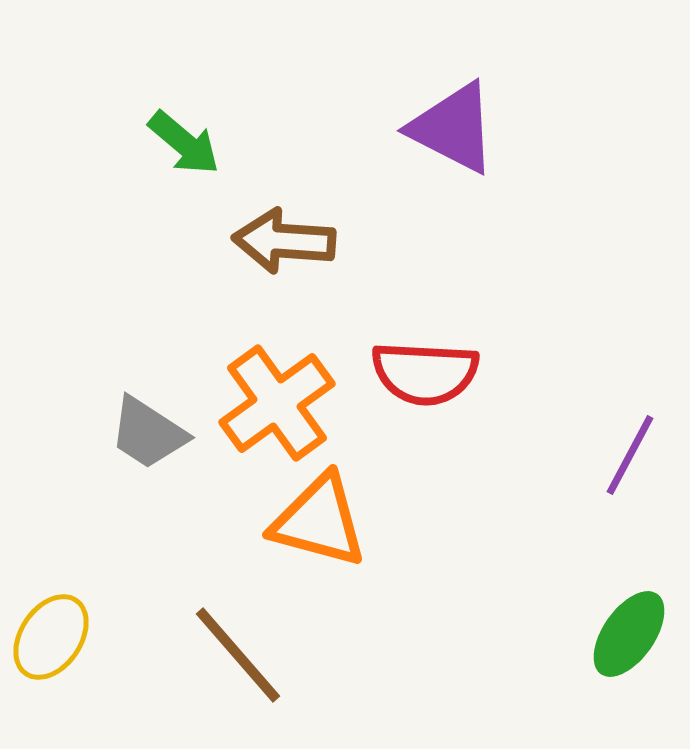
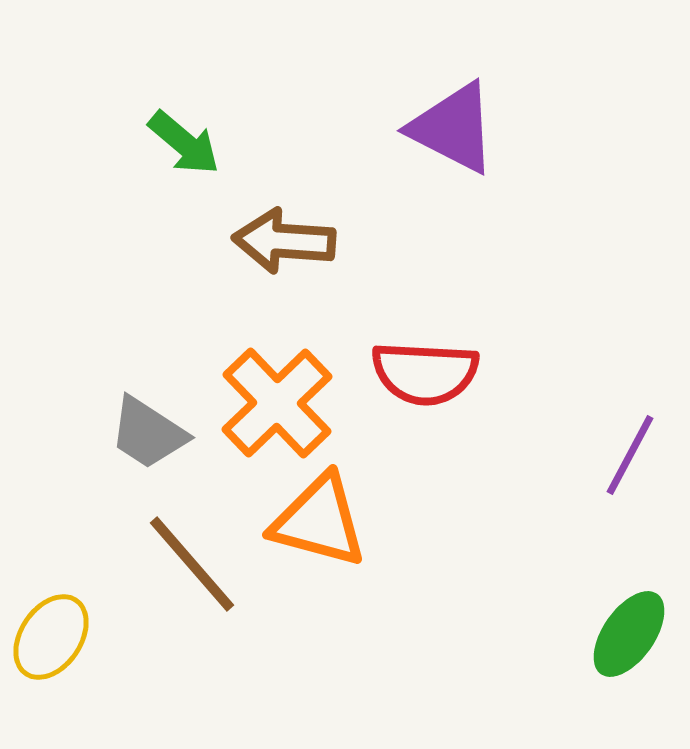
orange cross: rotated 8 degrees counterclockwise
brown line: moved 46 px left, 91 px up
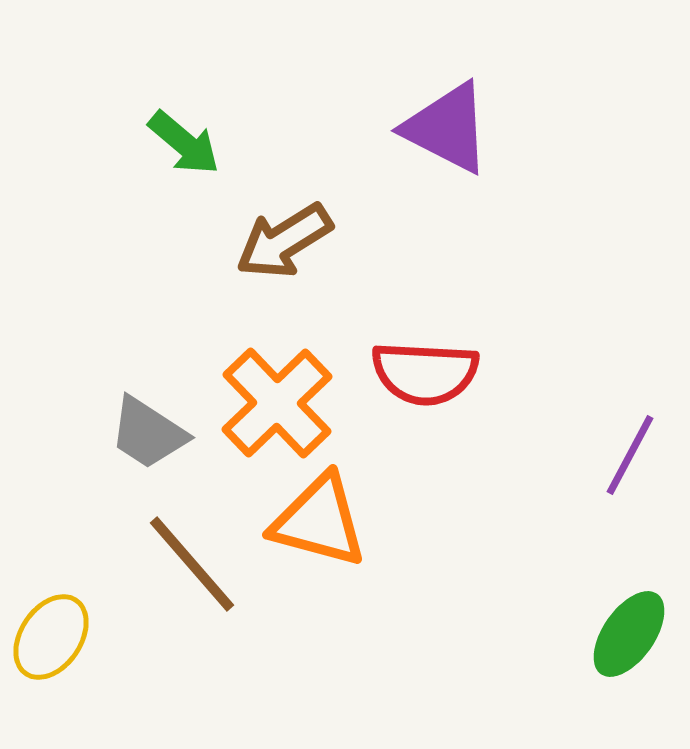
purple triangle: moved 6 px left
brown arrow: rotated 36 degrees counterclockwise
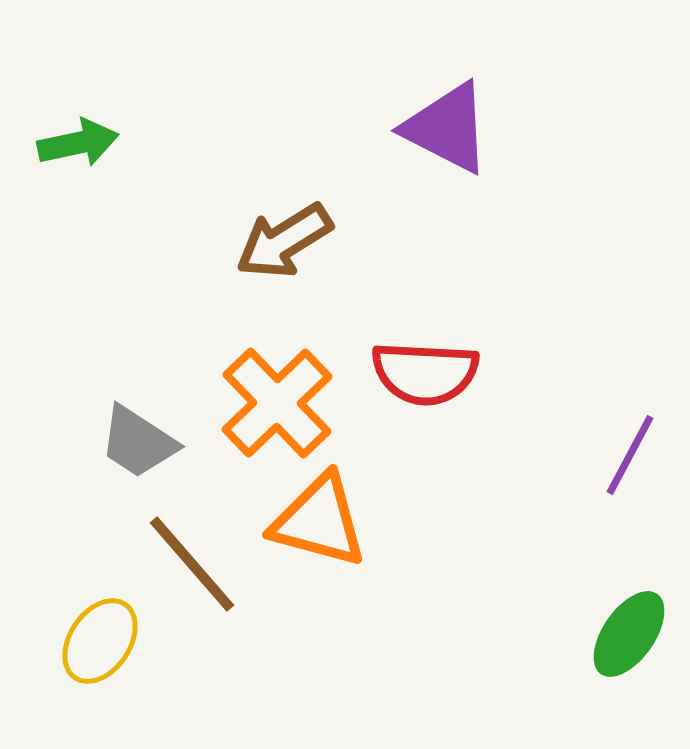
green arrow: moved 106 px left; rotated 52 degrees counterclockwise
gray trapezoid: moved 10 px left, 9 px down
yellow ellipse: moved 49 px right, 4 px down
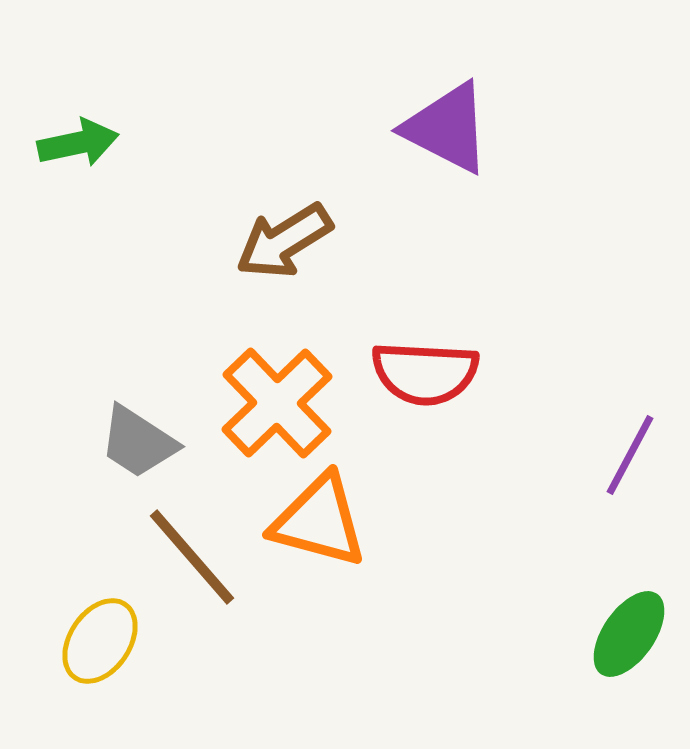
brown line: moved 7 px up
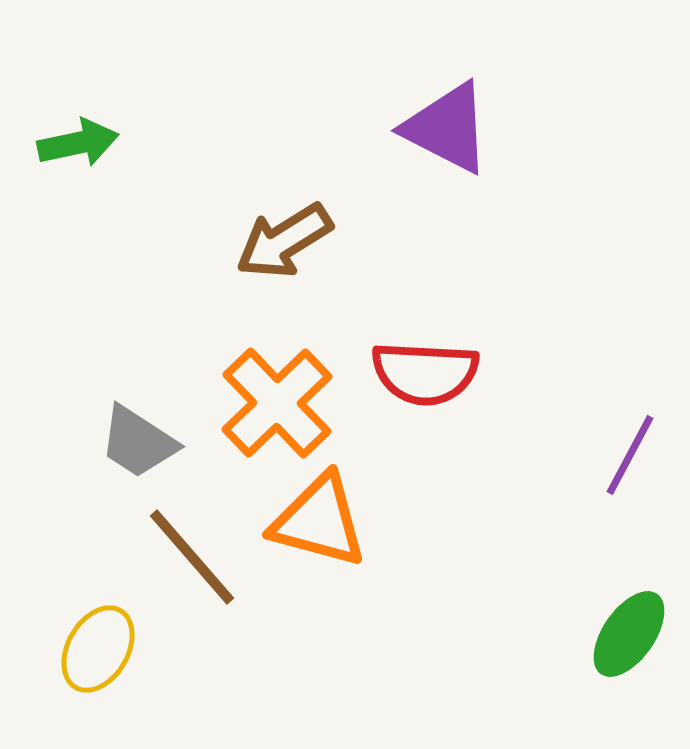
yellow ellipse: moved 2 px left, 8 px down; rotated 4 degrees counterclockwise
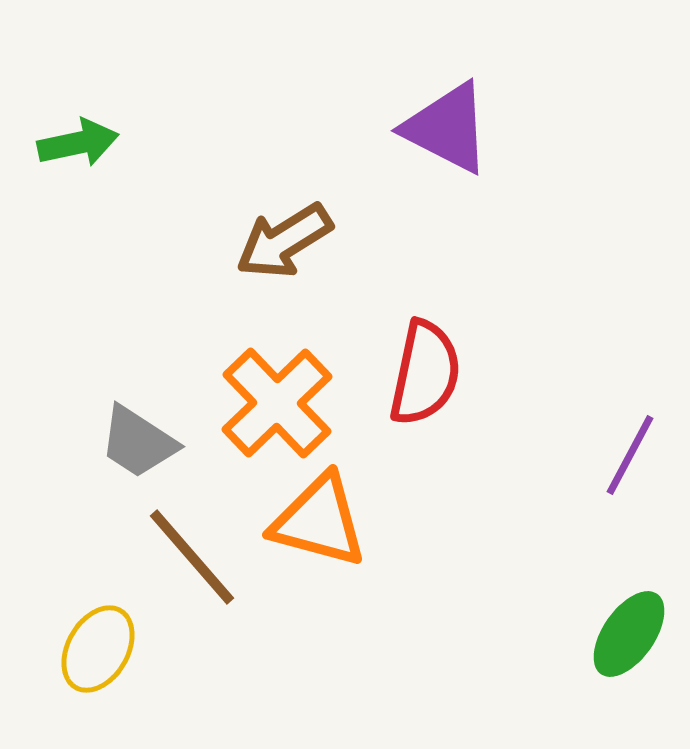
red semicircle: rotated 81 degrees counterclockwise
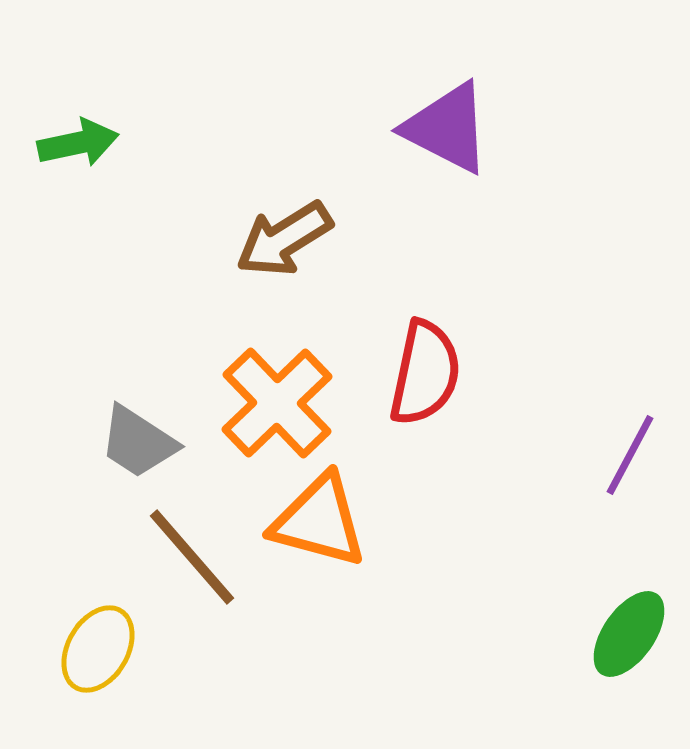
brown arrow: moved 2 px up
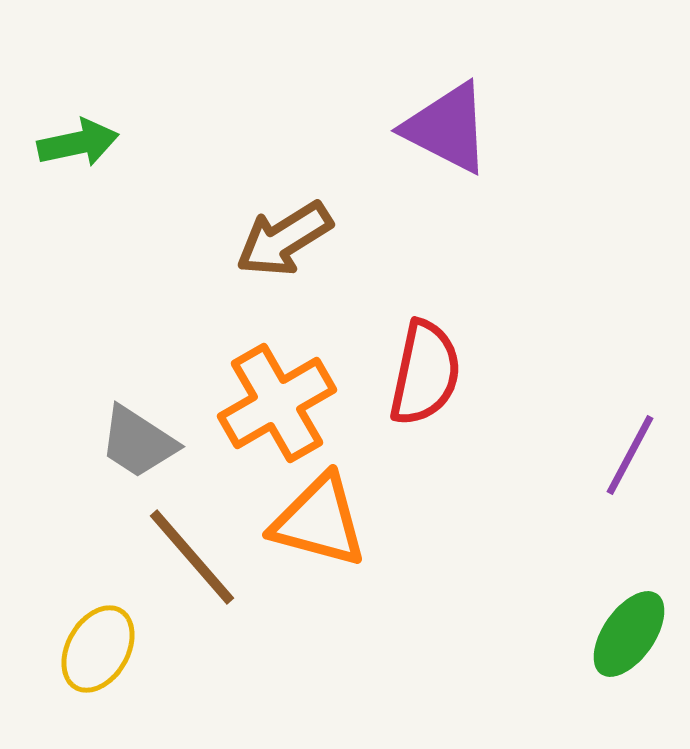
orange cross: rotated 14 degrees clockwise
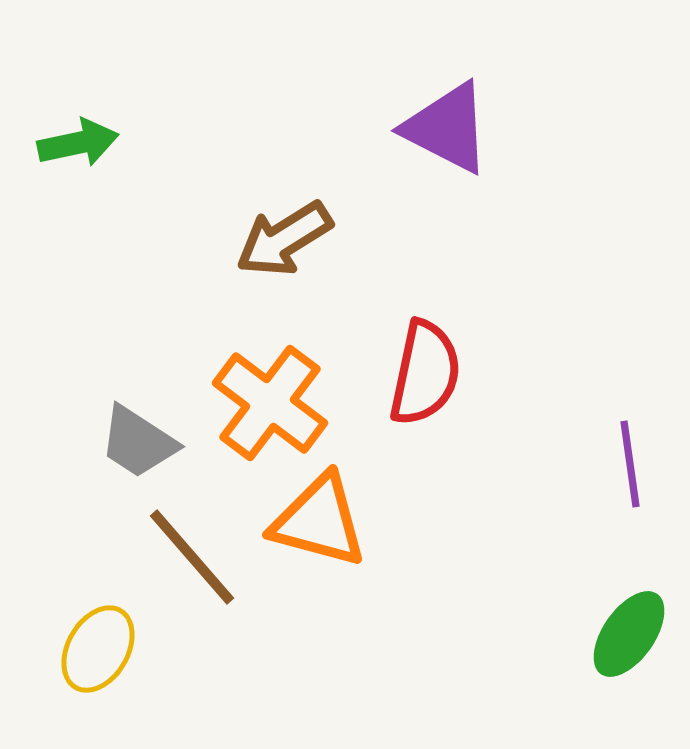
orange cross: moved 7 px left; rotated 23 degrees counterclockwise
purple line: moved 9 px down; rotated 36 degrees counterclockwise
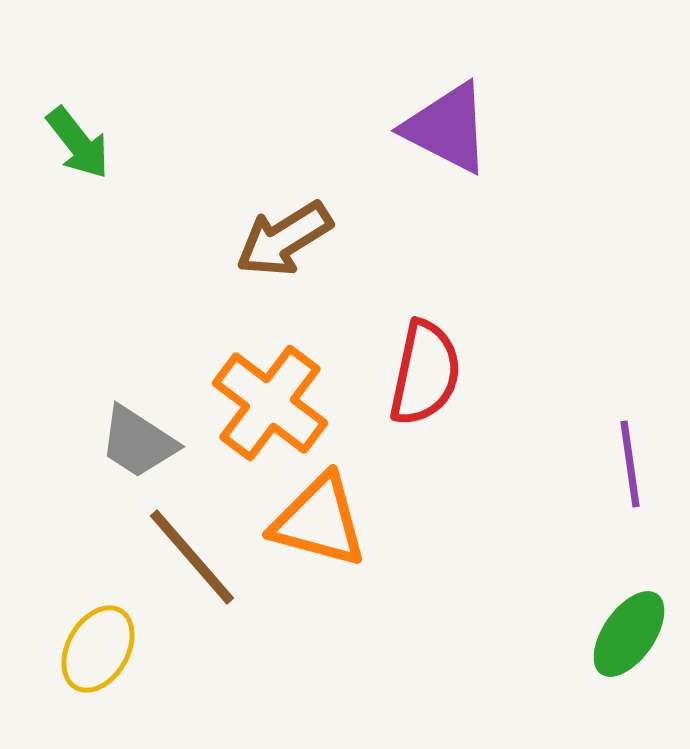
green arrow: rotated 64 degrees clockwise
